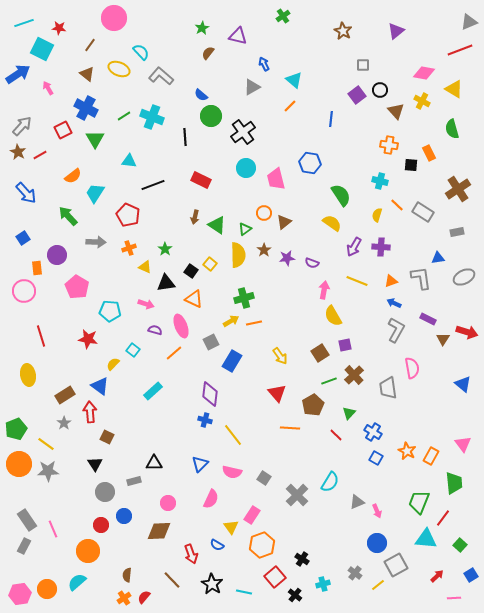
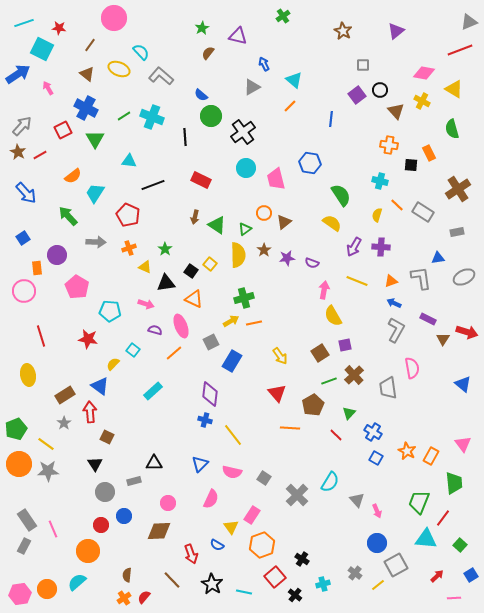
gray triangle at (357, 502): moved 2 px up; rotated 49 degrees counterclockwise
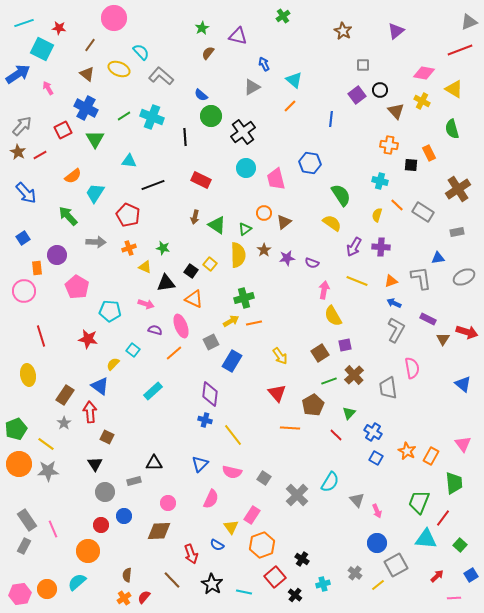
green star at (165, 249): moved 2 px left, 1 px up; rotated 24 degrees counterclockwise
brown rectangle at (65, 395): rotated 24 degrees counterclockwise
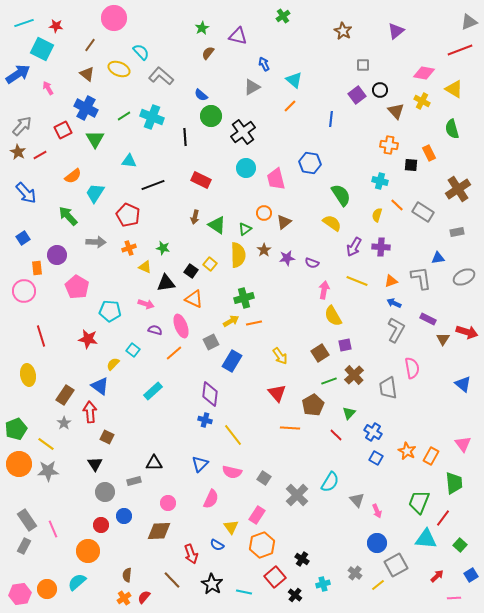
red star at (59, 28): moved 3 px left, 2 px up
pink rectangle at (252, 515): moved 5 px right
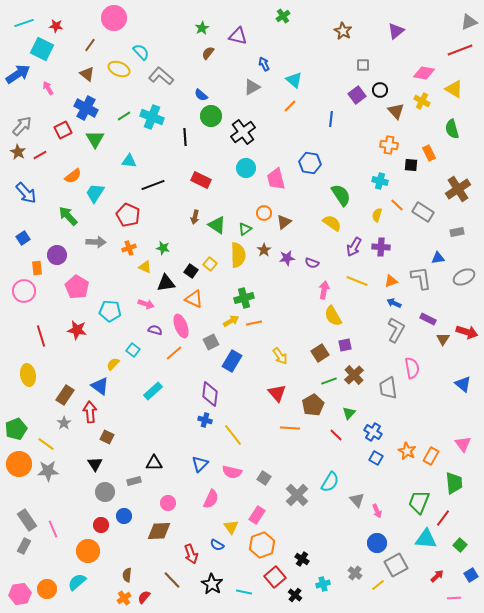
red star at (88, 339): moved 11 px left, 9 px up
